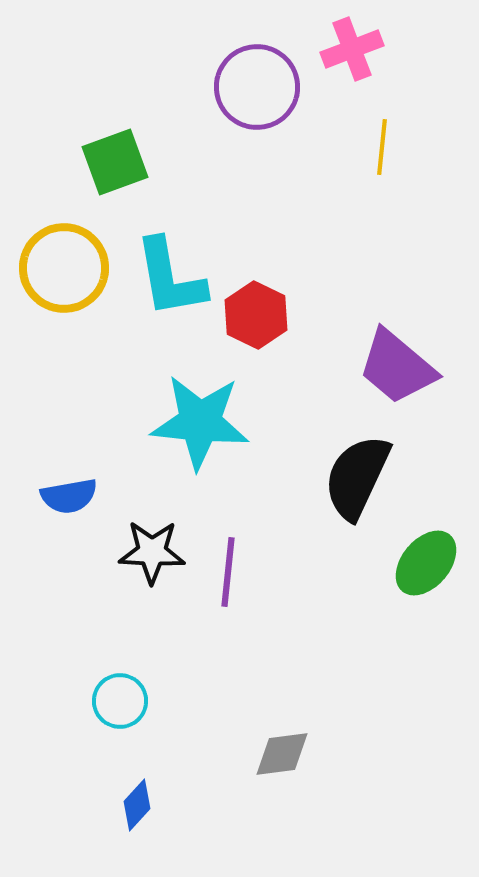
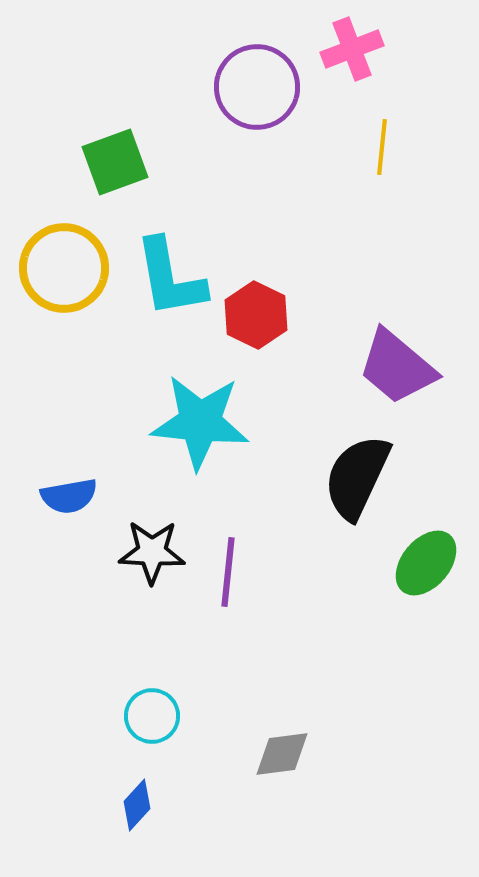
cyan circle: moved 32 px right, 15 px down
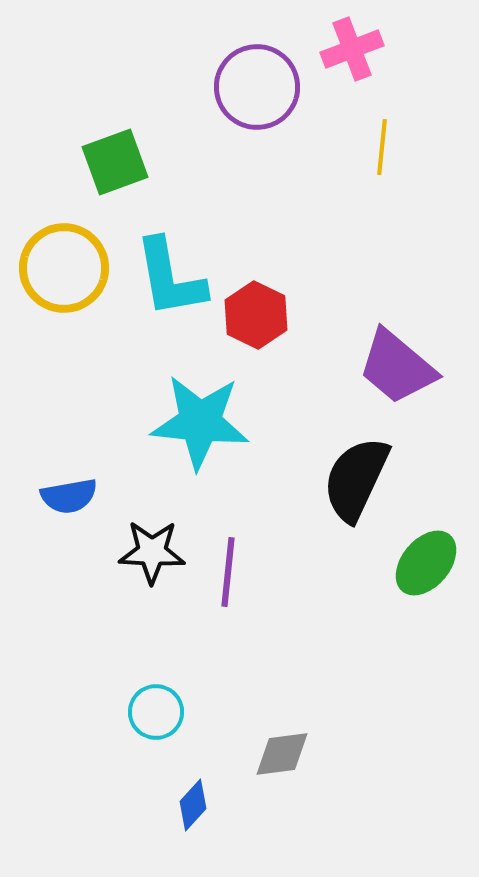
black semicircle: moved 1 px left, 2 px down
cyan circle: moved 4 px right, 4 px up
blue diamond: moved 56 px right
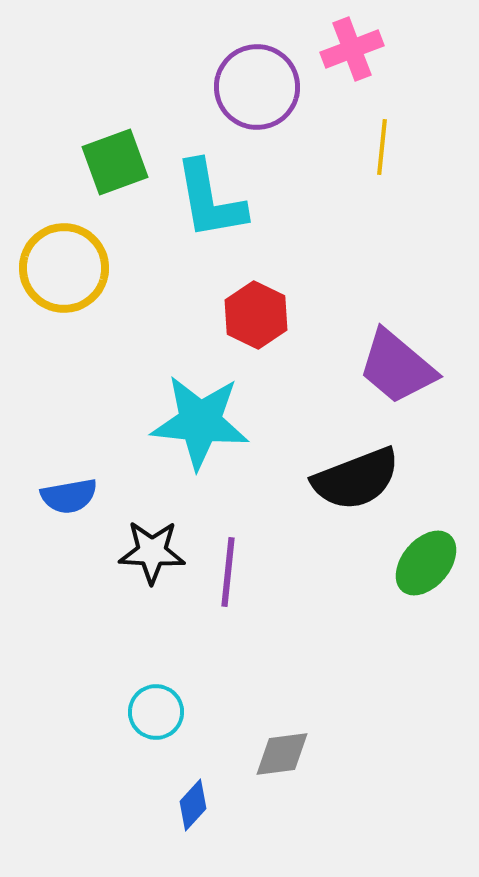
cyan L-shape: moved 40 px right, 78 px up
black semicircle: rotated 136 degrees counterclockwise
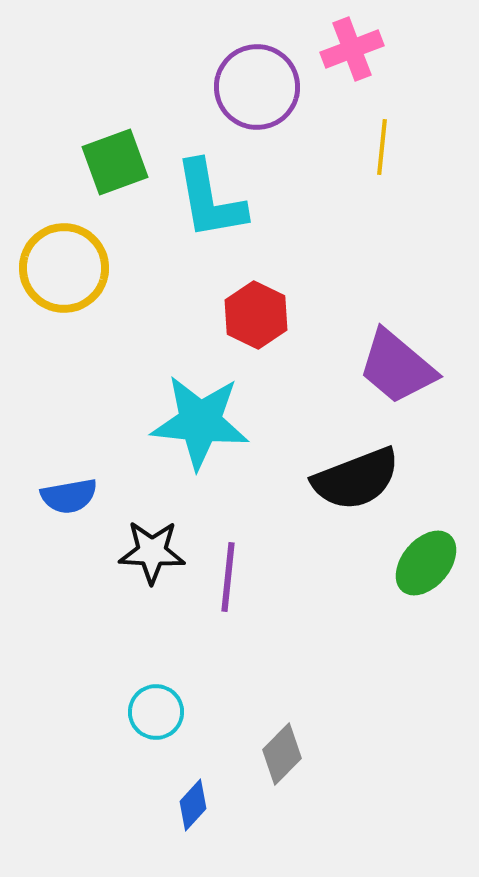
purple line: moved 5 px down
gray diamond: rotated 38 degrees counterclockwise
